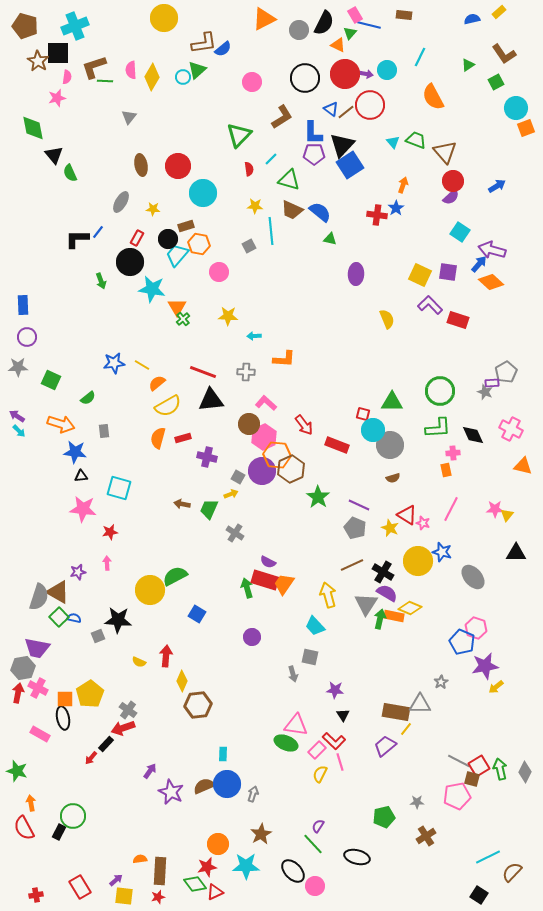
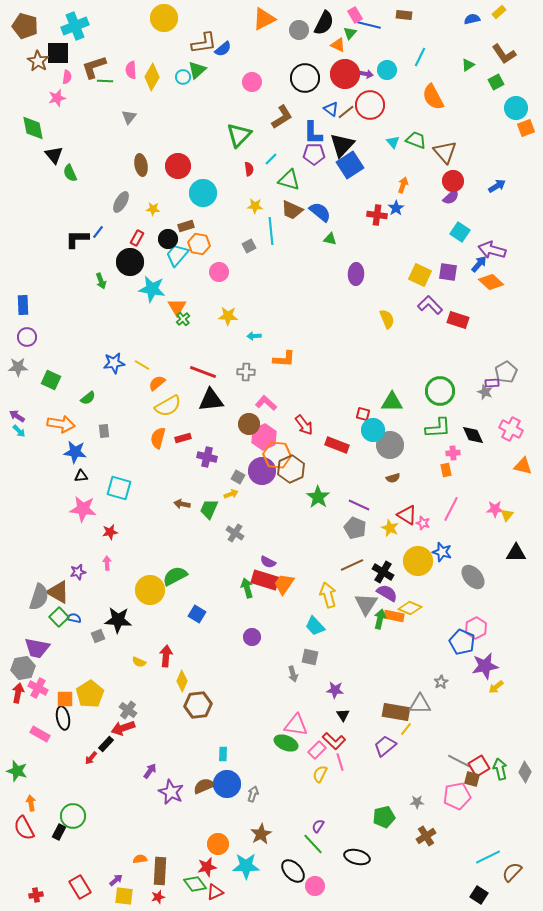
orange arrow at (61, 424): rotated 8 degrees counterclockwise
pink hexagon at (476, 628): rotated 15 degrees clockwise
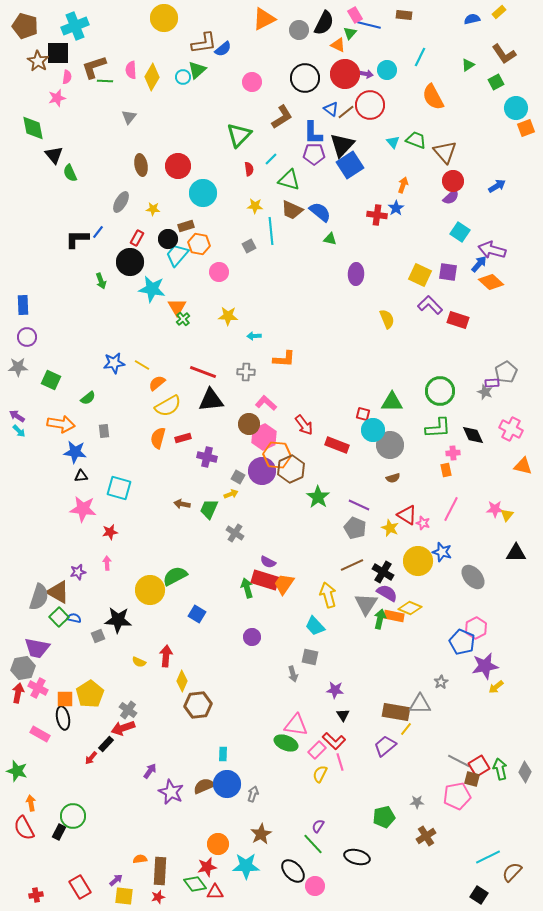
red triangle at (215, 892): rotated 24 degrees clockwise
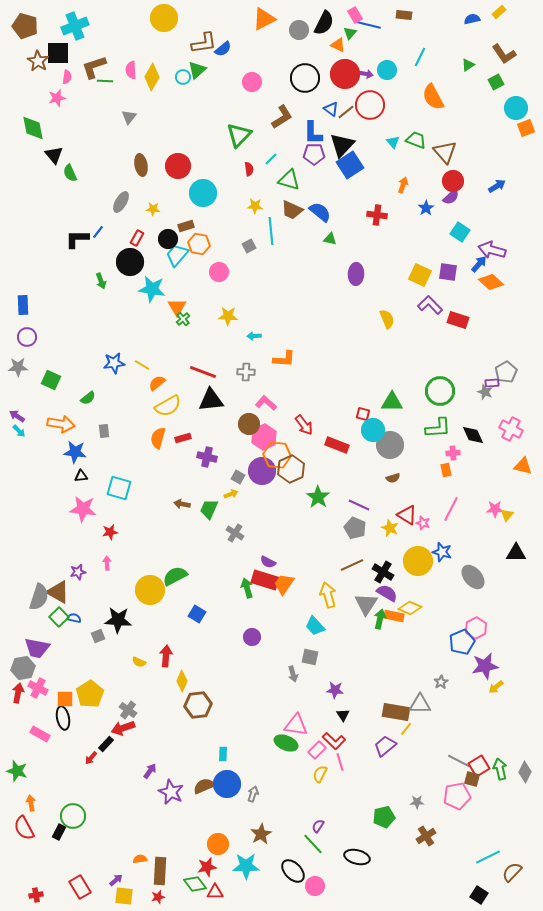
blue star at (396, 208): moved 30 px right
blue pentagon at (462, 642): rotated 25 degrees clockwise
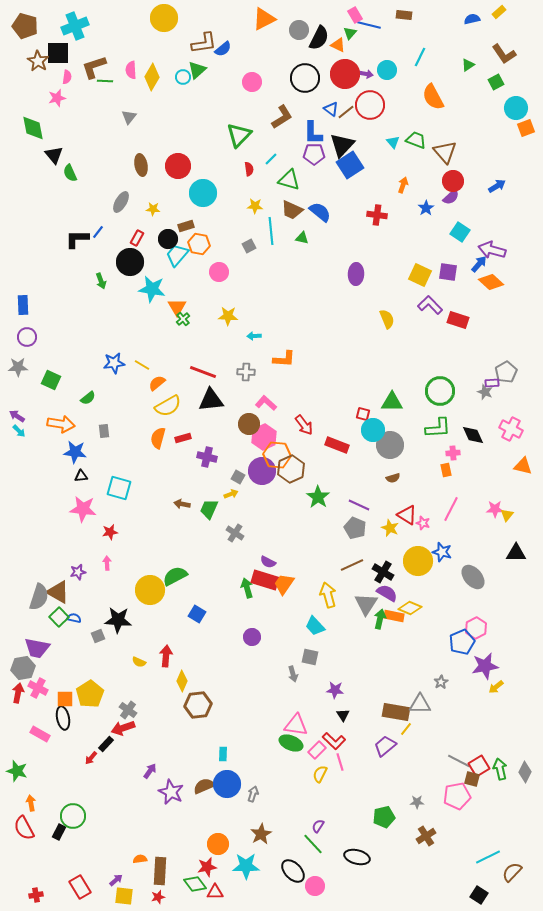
black semicircle at (324, 23): moved 5 px left, 15 px down
green triangle at (330, 239): moved 28 px left, 1 px up
green ellipse at (286, 743): moved 5 px right
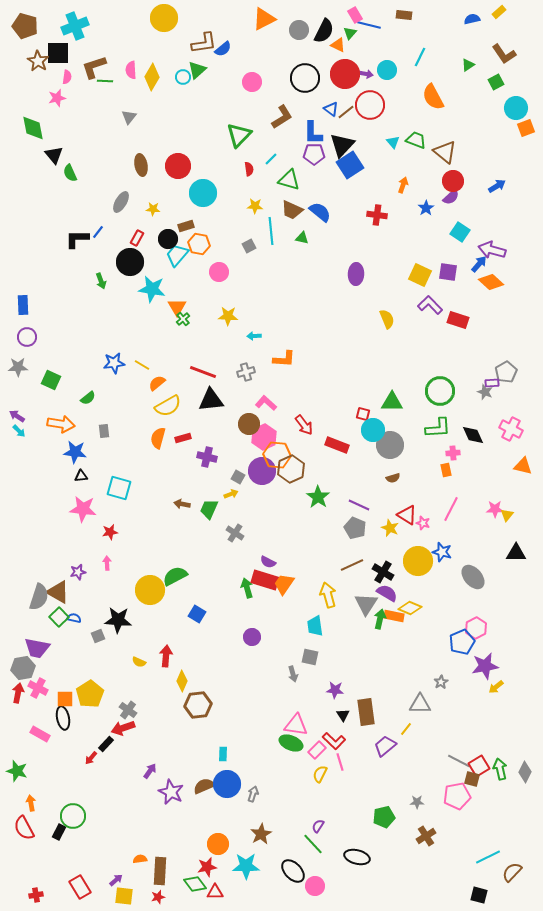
black semicircle at (319, 38): moved 5 px right, 7 px up
brown triangle at (445, 152): rotated 10 degrees counterclockwise
gray cross at (246, 372): rotated 18 degrees counterclockwise
cyan trapezoid at (315, 626): rotated 35 degrees clockwise
brown rectangle at (396, 712): moved 30 px left; rotated 72 degrees clockwise
black square at (479, 895): rotated 18 degrees counterclockwise
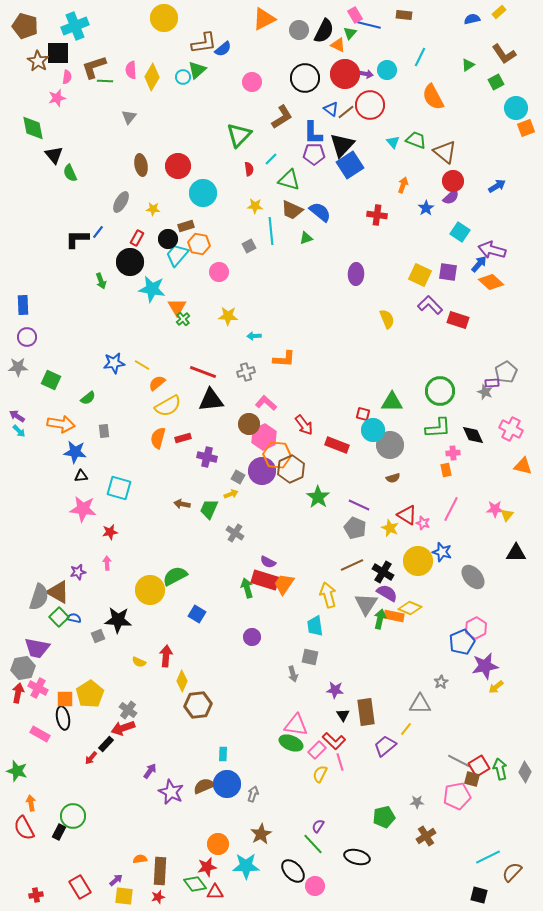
green triangle at (302, 238): moved 4 px right; rotated 32 degrees counterclockwise
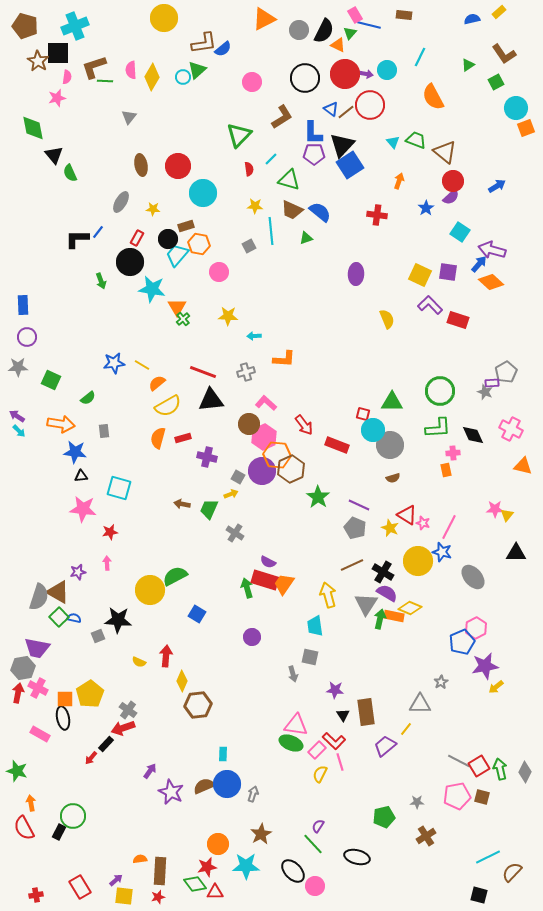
orange arrow at (403, 185): moved 4 px left, 4 px up
pink line at (451, 509): moved 2 px left, 18 px down
brown square at (472, 779): moved 10 px right, 18 px down
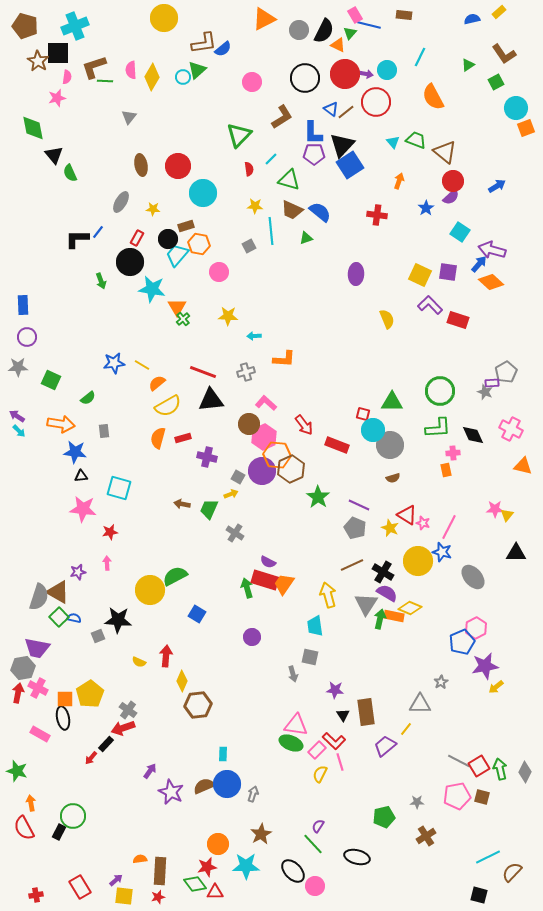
red circle at (370, 105): moved 6 px right, 3 px up
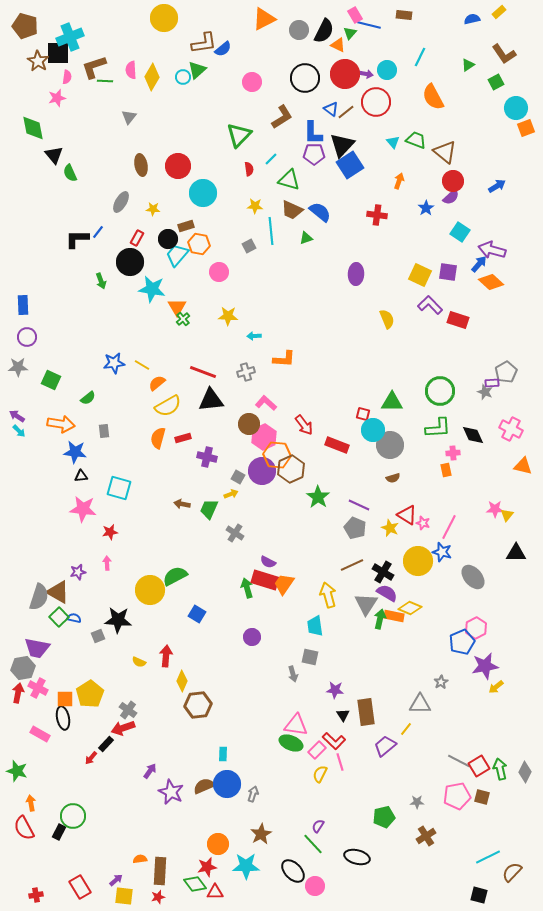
cyan cross at (75, 26): moved 5 px left, 11 px down
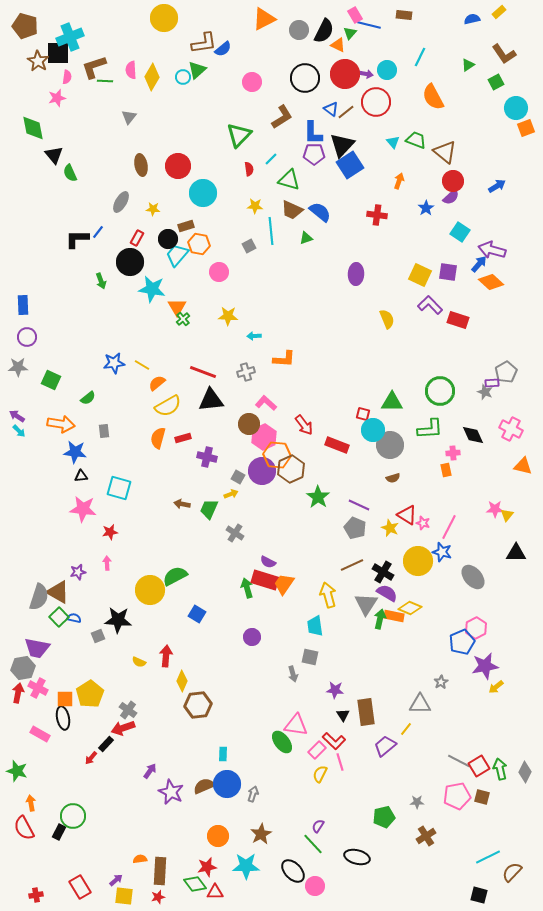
green L-shape at (438, 428): moved 8 px left, 1 px down
green ellipse at (291, 743): moved 9 px left, 1 px up; rotated 30 degrees clockwise
orange circle at (218, 844): moved 8 px up
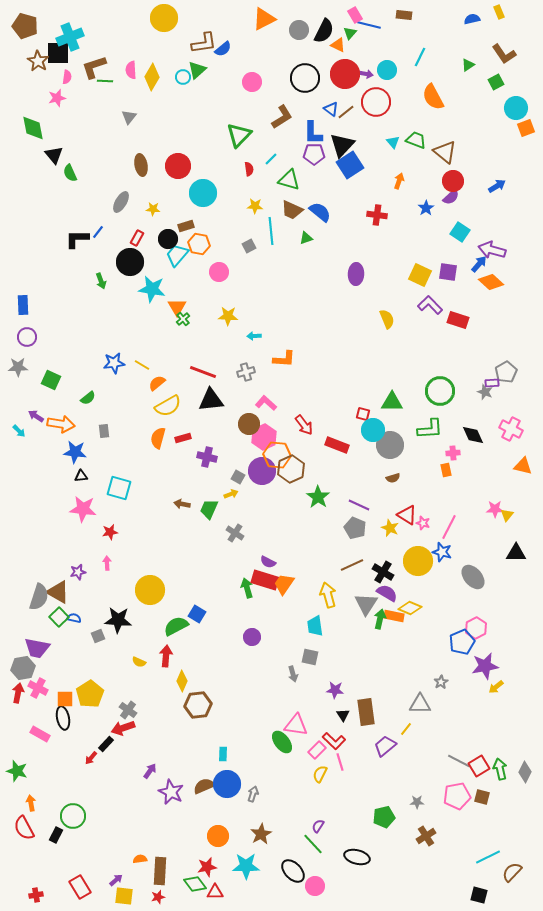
yellow rectangle at (499, 12): rotated 72 degrees counterclockwise
purple arrow at (17, 416): moved 19 px right
green semicircle at (175, 576): moved 1 px right, 50 px down
black rectangle at (59, 832): moved 3 px left, 3 px down
